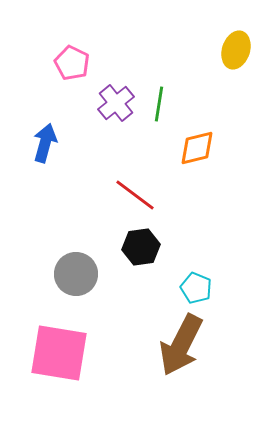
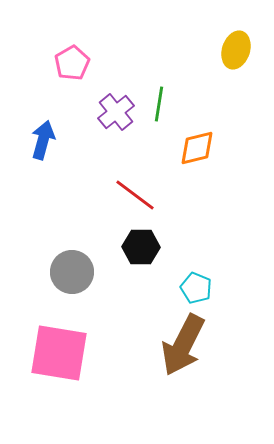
pink pentagon: rotated 16 degrees clockwise
purple cross: moved 9 px down
blue arrow: moved 2 px left, 3 px up
black hexagon: rotated 9 degrees clockwise
gray circle: moved 4 px left, 2 px up
brown arrow: moved 2 px right
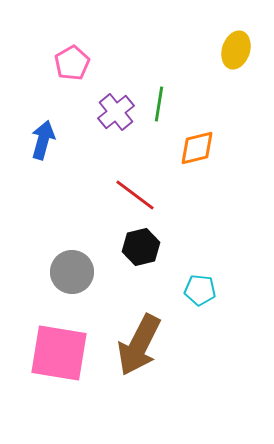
black hexagon: rotated 15 degrees counterclockwise
cyan pentagon: moved 4 px right, 2 px down; rotated 16 degrees counterclockwise
brown arrow: moved 44 px left
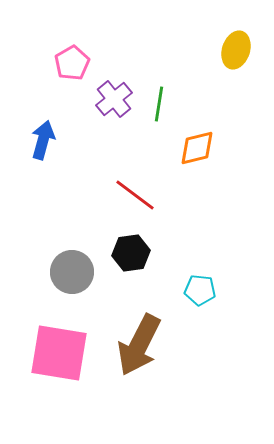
purple cross: moved 2 px left, 13 px up
black hexagon: moved 10 px left, 6 px down; rotated 6 degrees clockwise
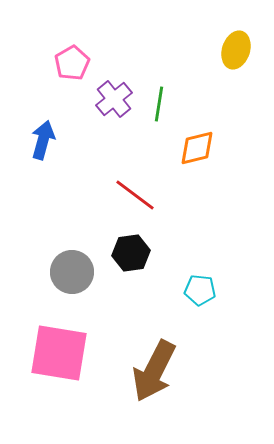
brown arrow: moved 15 px right, 26 px down
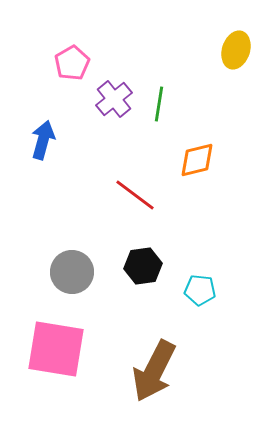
orange diamond: moved 12 px down
black hexagon: moved 12 px right, 13 px down
pink square: moved 3 px left, 4 px up
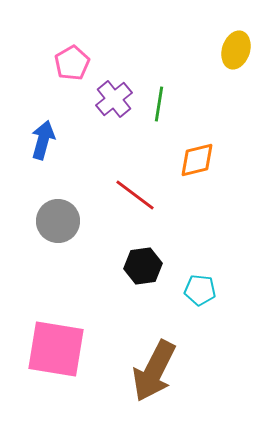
gray circle: moved 14 px left, 51 px up
